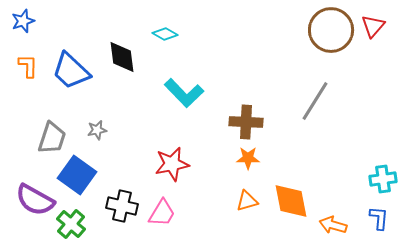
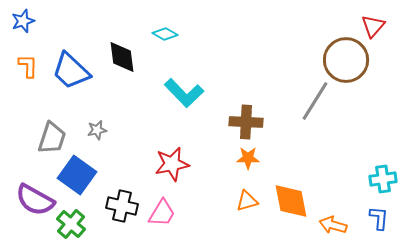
brown circle: moved 15 px right, 30 px down
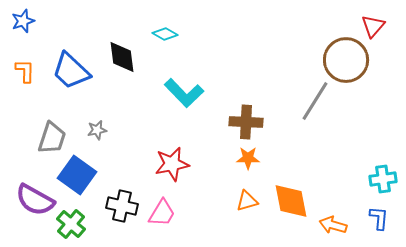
orange L-shape: moved 3 px left, 5 px down
